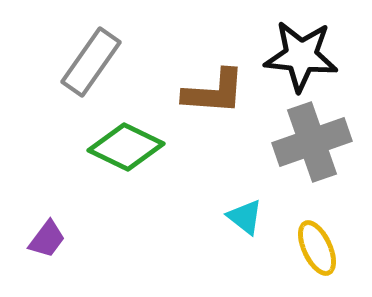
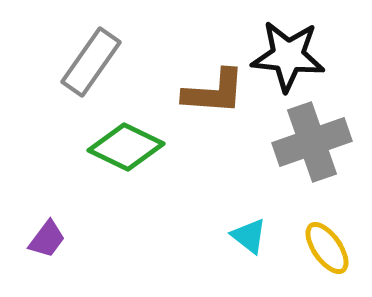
black star: moved 13 px left
cyan triangle: moved 4 px right, 19 px down
yellow ellipse: moved 10 px right; rotated 10 degrees counterclockwise
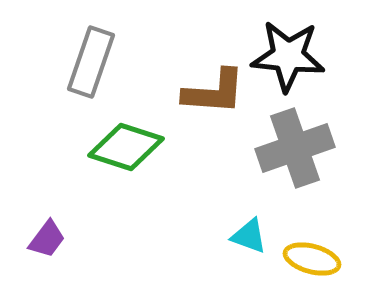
gray rectangle: rotated 16 degrees counterclockwise
gray cross: moved 17 px left, 6 px down
green diamond: rotated 8 degrees counterclockwise
cyan triangle: rotated 18 degrees counterclockwise
yellow ellipse: moved 15 px left, 11 px down; rotated 40 degrees counterclockwise
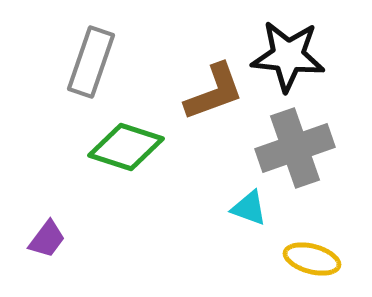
brown L-shape: rotated 24 degrees counterclockwise
cyan triangle: moved 28 px up
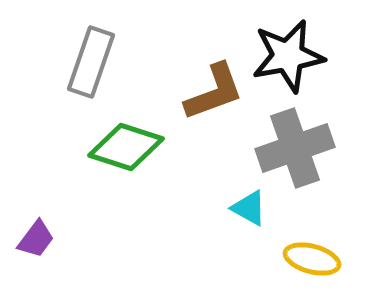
black star: rotated 16 degrees counterclockwise
cyan triangle: rotated 9 degrees clockwise
purple trapezoid: moved 11 px left
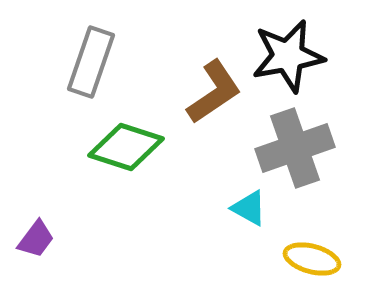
brown L-shape: rotated 14 degrees counterclockwise
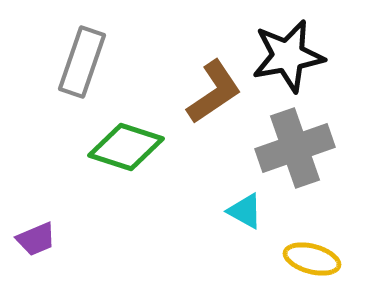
gray rectangle: moved 9 px left
cyan triangle: moved 4 px left, 3 px down
purple trapezoid: rotated 30 degrees clockwise
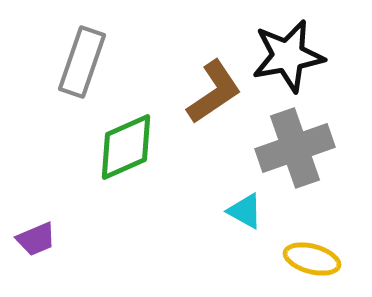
green diamond: rotated 42 degrees counterclockwise
